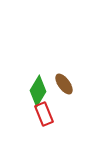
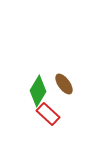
red rectangle: moved 4 px right; rotated 25 degrees counterclockwise
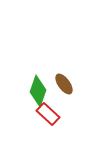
green diamond: rotated 12 degrees counterclockwise
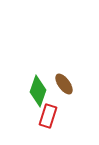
red rectangle: moved 2 px down; rotated 65 degrees clockwise
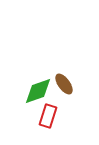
green diamond: rotated 52 degrees clockwise
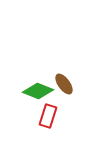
green diamond: rotated 40 degrees clockwise
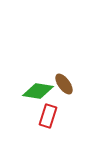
green diamond: rotated 12 degrees counterclockwise
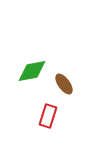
green diamond: moved 6 px left, 20 px up; rotated 20 degrees counterclockwise
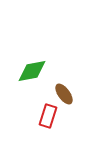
brown ellipse: moved 10 px down
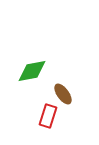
brown ellipse: moved 1 px left
